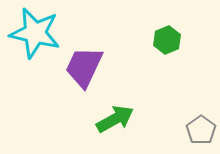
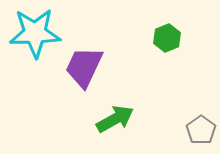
cyan star: rotated 15 degrees counterclockwise
green hexagon: moved 2 px up
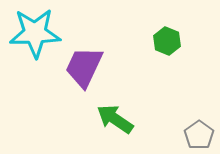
green hexagon: moved 3 px down; rotated 16 degrees counterclockwise
green arrow: rotated 117 degrees counterclockwise
gray pentagon: moved 2 px left, 5 px down
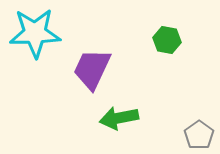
green hexagon: moved 1 px up; rotated 12 degrees counterclockwise
purple trapezoid: moved 8 px right, 2 px down
green arrow: moved 4 px right, 1 px up; rotated 45 degrees counterclockwise
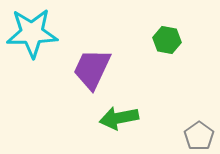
cyan star: moved 3 px left
gray pentagon: moved 1 px down
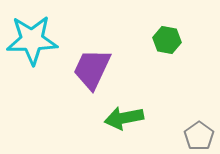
cyan star: moved 7 px down
green arrow: moved 5 px right
